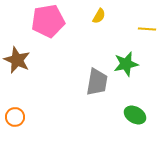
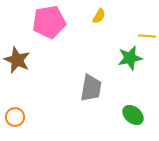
pink pentagon: moved 1 px right, 1 px down
yellow line: moved 7 px down
green star: moved 4 px right, 6 px up
gray trapezoid: moved 6 px left, 6 px down
green ellipse: moved 2 px left; rotated 10 degrees clockwise
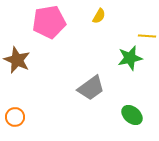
gray trapezoid: rotated 44 degrees clockwise
green ellipse: moved 1 px left
